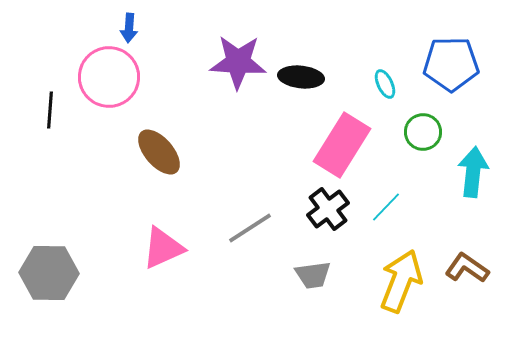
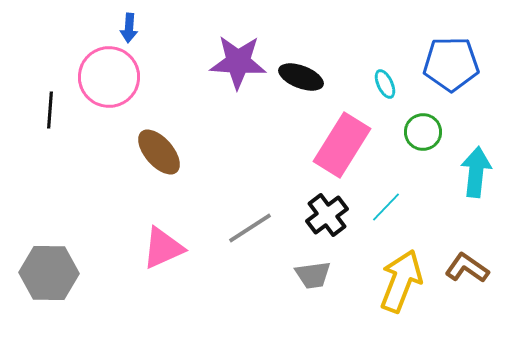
black ellipse: rotated 15 degrees clockwise
cyan arrow: moved 3 px right
black cross: moved 1 px left, 6 px down
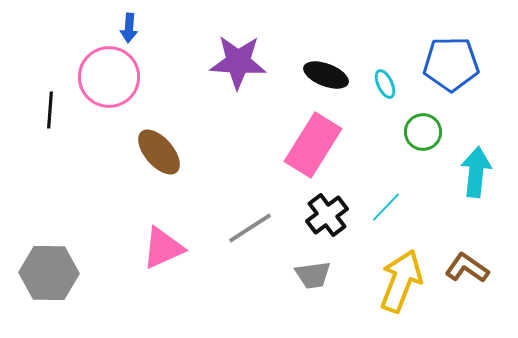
black ellipse: moved 25 px right, 2 px up
pink rectangle: moved 29 px left
